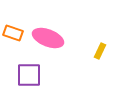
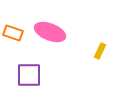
pink ellipse: moved 2 px right, 6 px up
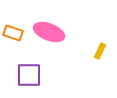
pink ellipse: moved 1 px left
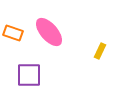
pink ellipse: rotated 28 degrees clockwise
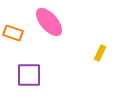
pink ellipse: moved 10 px up
yellow rectangle: moved 2 px down
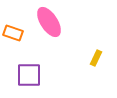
pink ellipse: rotated 8 degrees clockwise
yellow rectangle: moved 4 px left, 5 px down
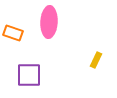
pink ellipse: rotated 36 degrees clockwise
yellow rectangle: moved 2 px down
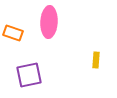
yellow rectangle: rotated 21 degrees counterclockwise
purple square: rotated 12 degrees counterclockwise
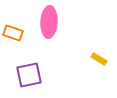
yellow rectangle: moved 3 px right, 1 px up; rotated 63 degrees counterclockwise
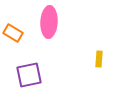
orange rectangle: rotated 12 degrees clockwise
yellow rectangle: rotated 63 degrees clockwise
